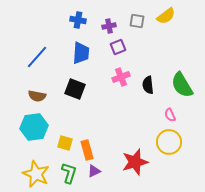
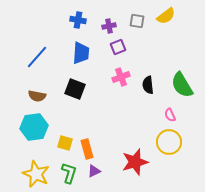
orange rectangle: moved 1 px up
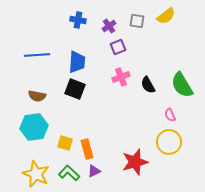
purple cross: rotated 24 degrees counterclockwise
blue trapezoid: moved 4 px left, 9 px down
blue line: moved 2 px up; rotated 45 degrees clockwise
black semicircle: rotated 24 degrees counterclockwise
green L-shape: rotated 65 degrees counterclockwise
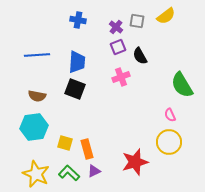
purple cross: moved 7 px right, 1 px down; rotated 16 degrees counterclockwise
black semicircle: moved 8 px left, 29 px up
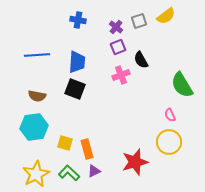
gray square: moved 2 px right; rotated 28 degrees counterclockwise
black semicircle: moved 1 px right, 4 px down
pink cross: moved 2 px up
yellow star: rotated 20 degrees clockwise
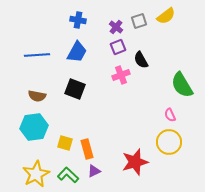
blue trapezoid: moved 10 px up; rotated 25 degrees clockwise
green L-shape: moved 1 px left, 2 px down
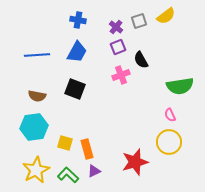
green semicircle: moved 2 px left, 1 px down; rotated 68 degrees counterclockwise
yellow star: moved 4 px up
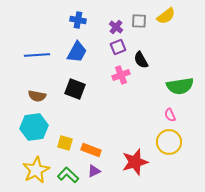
gray square: rotated 21 degrees clockwise
orange rectangle: moved 4 px right, 1 px down; rotated 54 degrees counterclockwise
